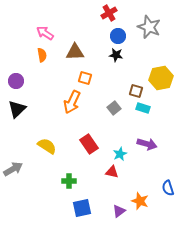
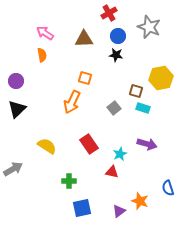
brown triangle: moved 9 px right, 13 px up
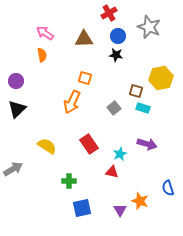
purple triangle: moved 1 px right, 1 px up; rotated 24 degrees counterclockwise
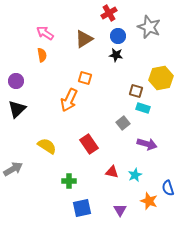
brown triangle: rotated 30 degrees counterclockwise
orange arrow: moved 3 px left, 2 px up
gray square: moved 9 px right, 15 px down
cyan star: moved 15 px right, 21 px down
orange star: moved 9 px right
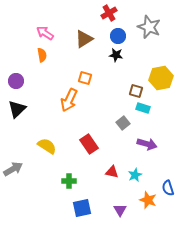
orange star: moved 1 px left, 1 px up
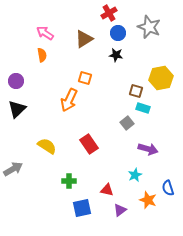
blue circle: moved 3 px up
gray square: moved 4 px right
purple arrow: moved 1 px right, 5 px down
red triangle: moved 5 px left, 18 px down
purple triangle: rotated 24 degrees clockwise
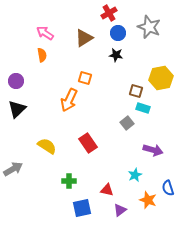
brown triangle: moved 1 px up
red rectangle: moved 1 px left, 1 px up
purple arrow: moved 5 px right, 1 px down
